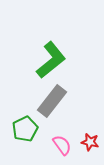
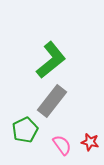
green pentagon: moved 1 px down
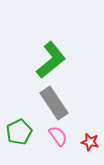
gray rectangle: moved 2 px right, 2 px down; rotated 72 degrees counterclockwise
green pentagon: moved 6 px left, 2 px down
pink semicircle: moved 4 px left, 9 px up
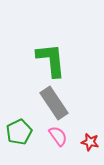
green L-shape: rotated 57 degrees counterclockwise
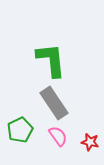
green pentagon: moved 1 px right, 2 px up
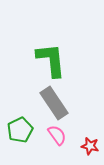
pink semicircle: moved 1 px left, 1 px up
red star: moved 4 px down
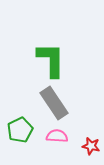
green L-shape: rotated 6 degrees clockwise
pink semicircle: moved 1 px down; rotated 50 degrees counterclockwise
red star: moved 1 px right
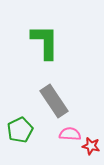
green L-shape: moved 6 px left, 18 px up
gray rectangle: moved 2 px up
pink semicircle: moved 13 px right, 2 px up
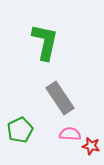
green L-shape: rotated 12 degrees clockwise
gray rectangle: moved 6 px right, 3 px up
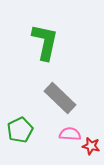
gray rectangle: rotated 12 degrees counterclockwise
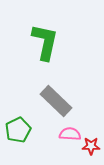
gray rectangle: moved 4 px left, 3 px down
green pentagon: moved 2 px left
red star: rotated 12 degrees counterclockwise
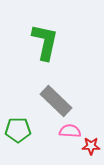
green pentagon: rotated 25 degrees clockwise
pink semicircle: moved 3 px up
